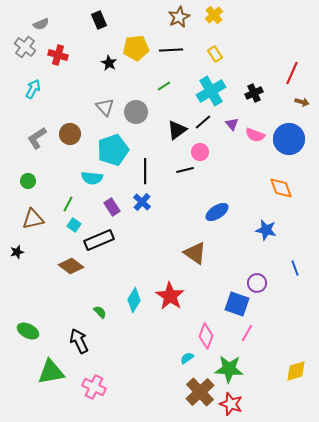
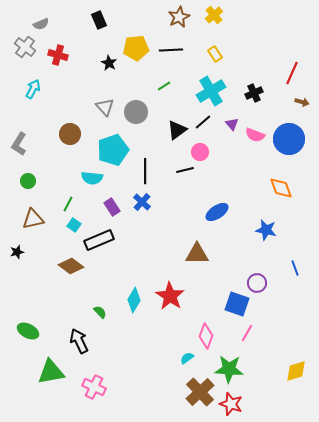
gray L-shape at (37, 138): moved 18 px left, 6 px down; rotated 25 degrees counterclockwise
brown triangle at (195, 253): moved 2 px right, 1 px down; rotated 35 degrees counterclockwise
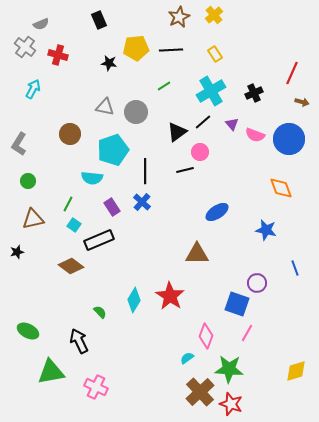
black star at (109, 63): rotated 21 degrees counterclockwise
gray triangle at (105, 107): rotated 36 degrees counterclockwise
black triangle at (177, 130): moved 2 px down
pink cross at (94, 387): moved 2 px right
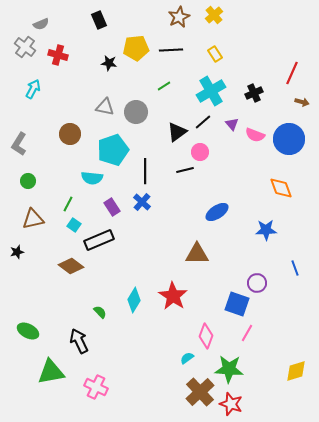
blue star at (266, 230): rotated 15 degrees counterclockwise
red star at (170, 296): moved 3 px right
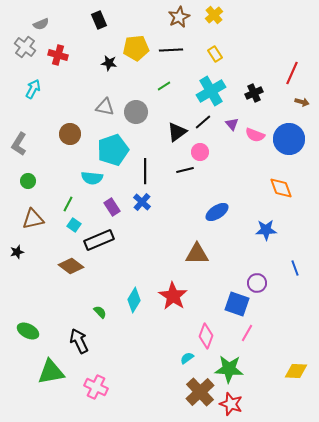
yellow diamond at (296, 371): rotated 20 degrees clockwise
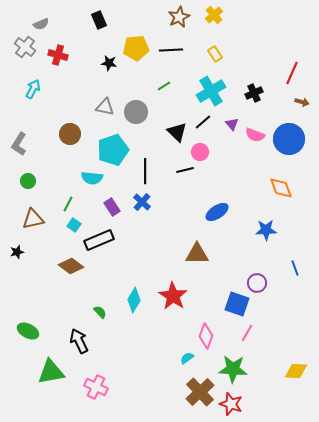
black triangle at (177, 132): rotated 40 degrees counterclockwise
green star at (229, 369): moved 4 px right
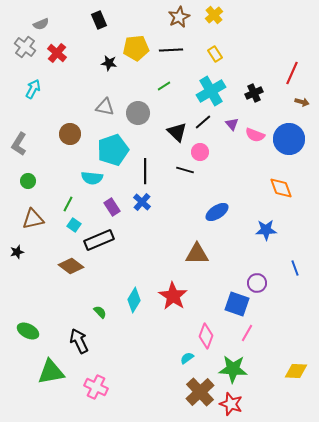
red cross at (58, 55): moved 1 px left, 2 px up; rotated 24 degrees clockwise
gray circle at (136, 112): moved 2 px right, 1 px down
black line at (185, 170): rotated 30 degrees clockwise
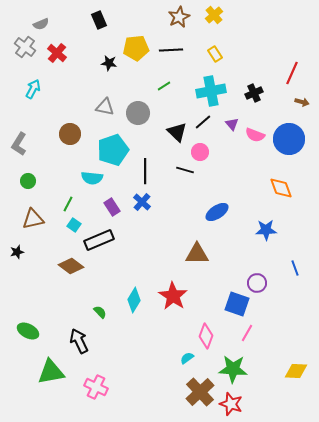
cyan cross at (211, 91): rotated 20 degrees clockwise
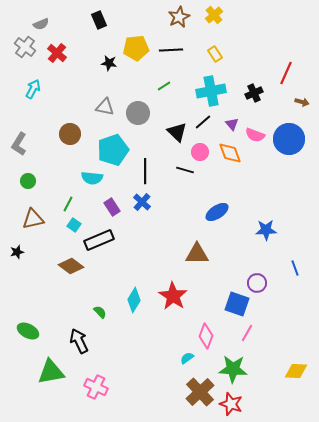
red line at (292, 73): moved 6 px left
orange diamond at (281, 188): moved 51 px left, 35 px up
